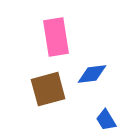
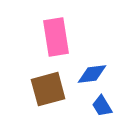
blue trapezoid: moved 4 px left, 14 px up
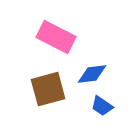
pink rectangle: rotated 54 degrees counterclockwise
blue trapezoid: rotated 25 degrees counterclockwise
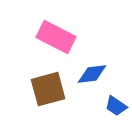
blue trapezoid: moved 14 px right
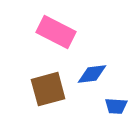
pink rectangle: moved 5 px up
blue trapezoid: rotated 30 degrees counterclockwise
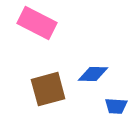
pink rectangle: moved 19 px left, 9 px up
blue diamond: moved 1 px right; rotated 8 degrees clockwise
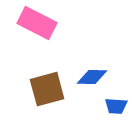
blue diamond: moved 1 px left, 3 px down
brown square: moved 1 px left
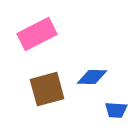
pink rectangle: moved 11 px down; rotated 54 degrees counterclockwise
blue trapezoid: moved 4 px down
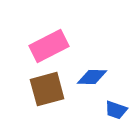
pink rectangle: moved 12 px right, 12 px down
blue trapezoid: rotated 15 degrees clockwise
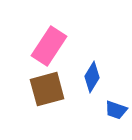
pink rectangle: rotated 30 degrees counterclockwise
blue diamond: rotated 60 degrees counterclockwise
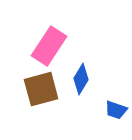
blue diamond: moved 11 px left, 2 px down
brown square: moved 6 px left
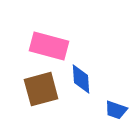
pink rectangle: rotated 72 degrees clockwise
blue diamond: rotated 36 degrees counterclockwise
